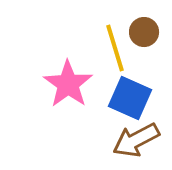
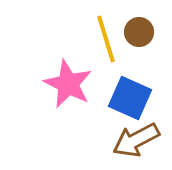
brown circle: moved 5 px left
yellow line: moved 9 px left, 9 px up
pink star: rotated 9 degrees counterclockwise
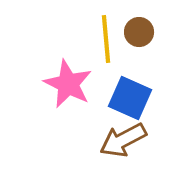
yellow line: rotated 12 degrees clockwise
brown arrow: moved 13 px left
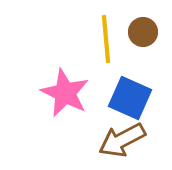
brown circle: moved 4 px right
pink star: moved 3 px left, 9 px down
brown arrow: moved 1 px left
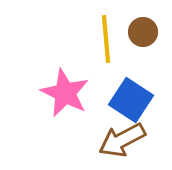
blue square: moved 1 px right, 2 px down; rotated 9 degrees clockwise
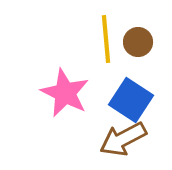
brown circle: moved 5 px left, 10 px down
brown arrow: moved 1 px right, 1 px up
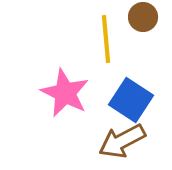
brown circle: moved 5 px right, 25 px up
brown arrow: moved 1 px left, 2 px down
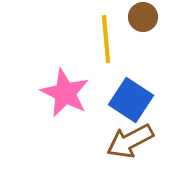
brown arrow: moved 8 px right
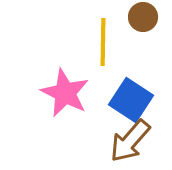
yellow line: moved 3 px left, 3 px down; rotated 6 degrees clockwise
brown arrow: rotated 21 degrees counterclockwise
